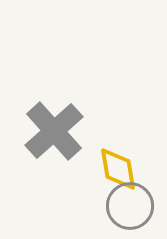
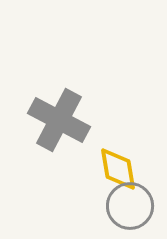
gray cross: moved 5 px right, 11 px up; rotated 20 degrees counterclockwise
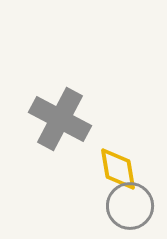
gray cross: moved 1 px right, 1 px up
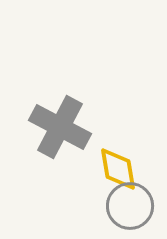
gray cross: moved 8 px down
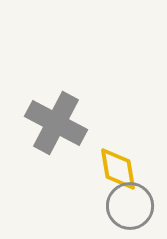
gray cross: moved 4 px left, 4 px up
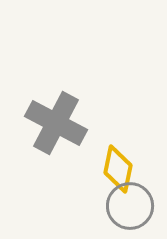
yellow diamond: rotated 21 degrees clockwise
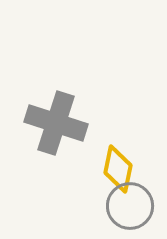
gray cross: rotated 10 degrees counterclockwise
